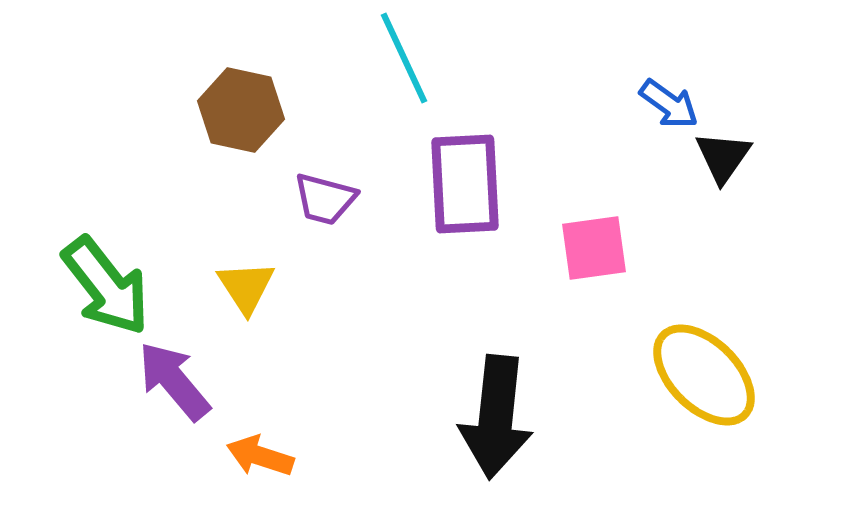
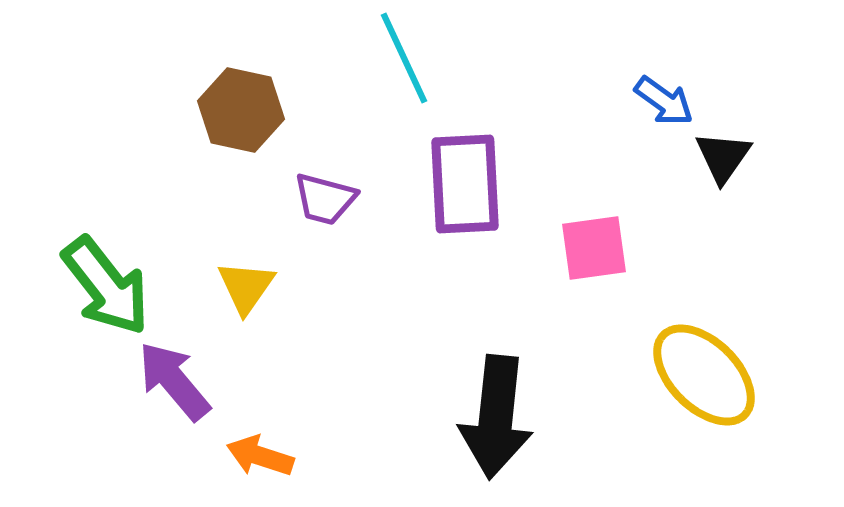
blue arrow: moved 5 px left, 3 px up
yellow triangle: rotated 8 degrees clockwise
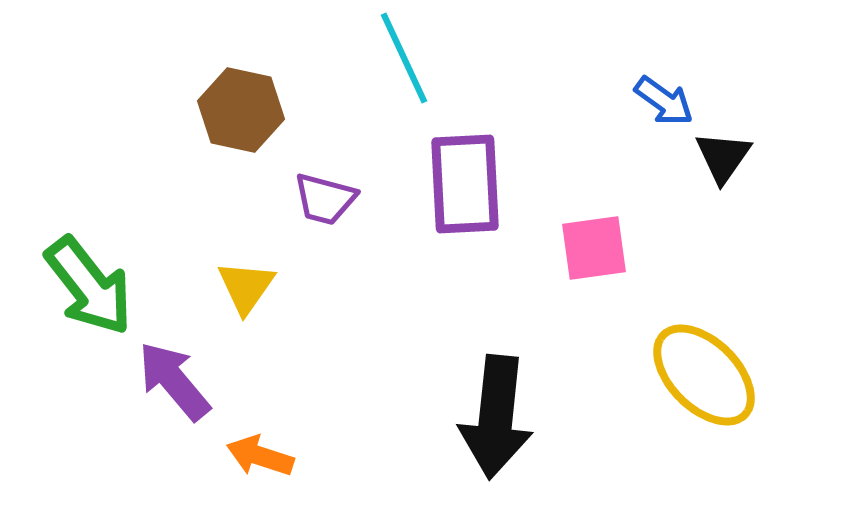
green arrow: moved 17 px left
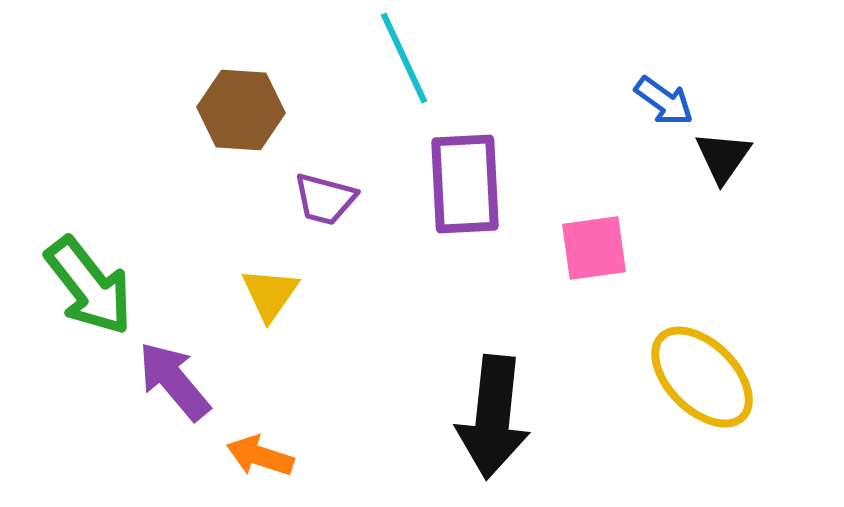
brown hexagon: rotated 8 degrees counterclockwise
yellow triangle: moved 24 px right, 7 px down
yellow ellipse: moved 2 px left, 2 px down
black arrow: moved 3 px left
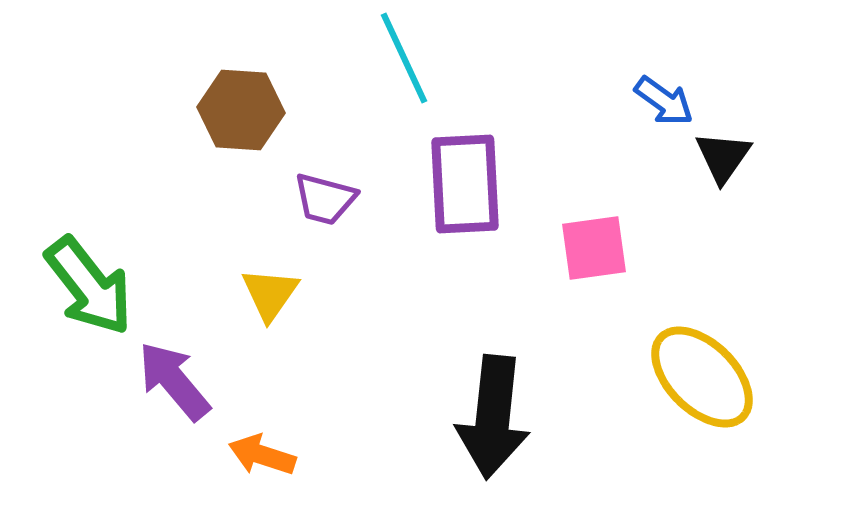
orange arrow: moved 2 px right, 1 px up
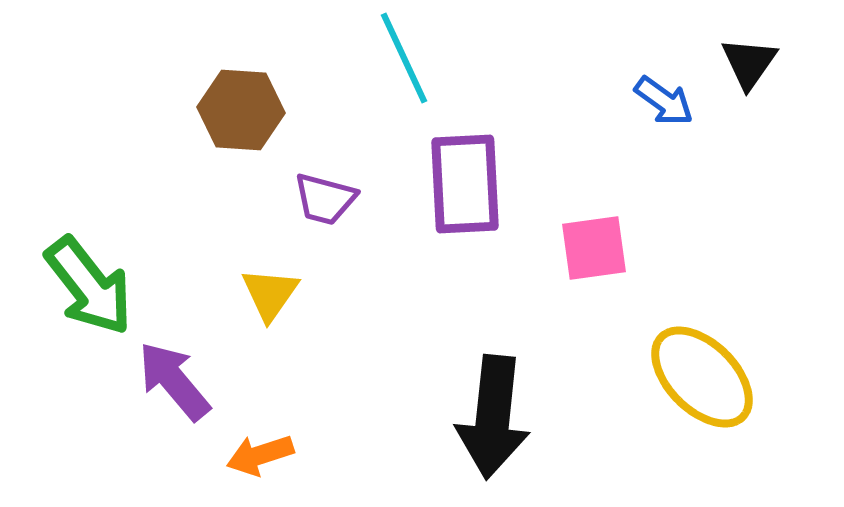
black triangle: moved 26 px right, 94 px up
orange arrow: moved 2 px left; rotated 36 degrees counterclockwise
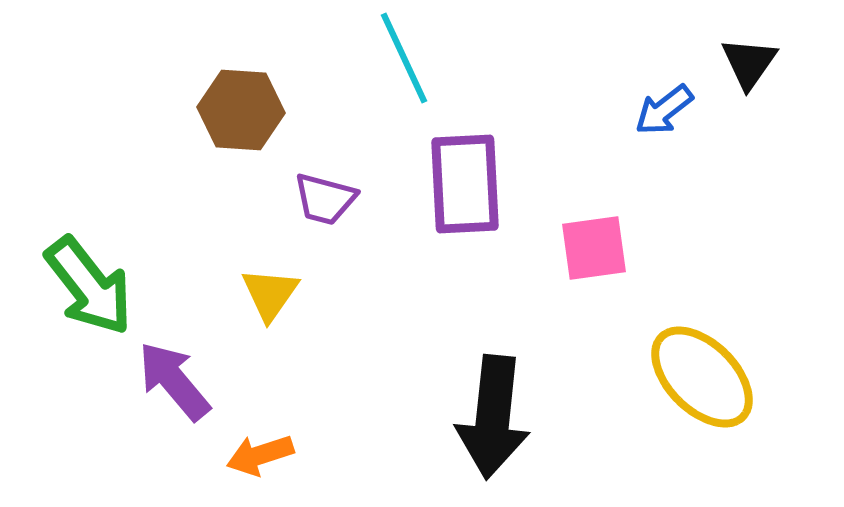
blue arrow: moved 9 px down; rotated 106 degrees clockwise
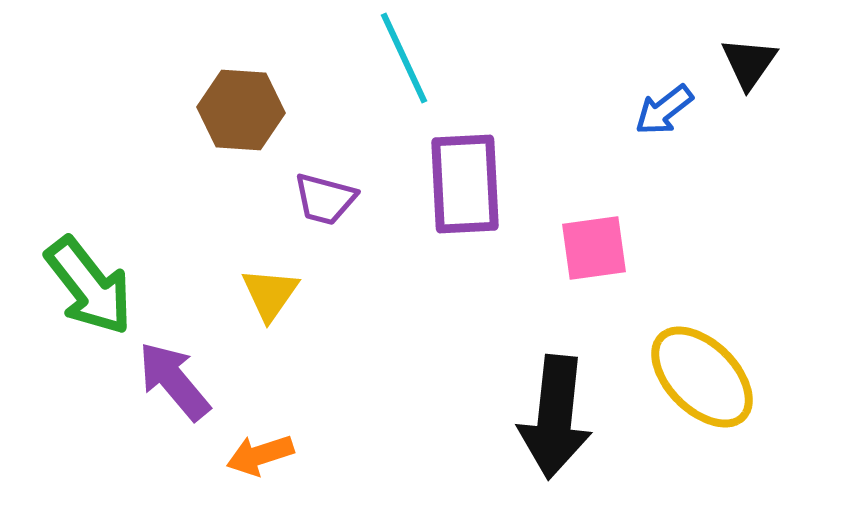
black arrow: moved 62 px right
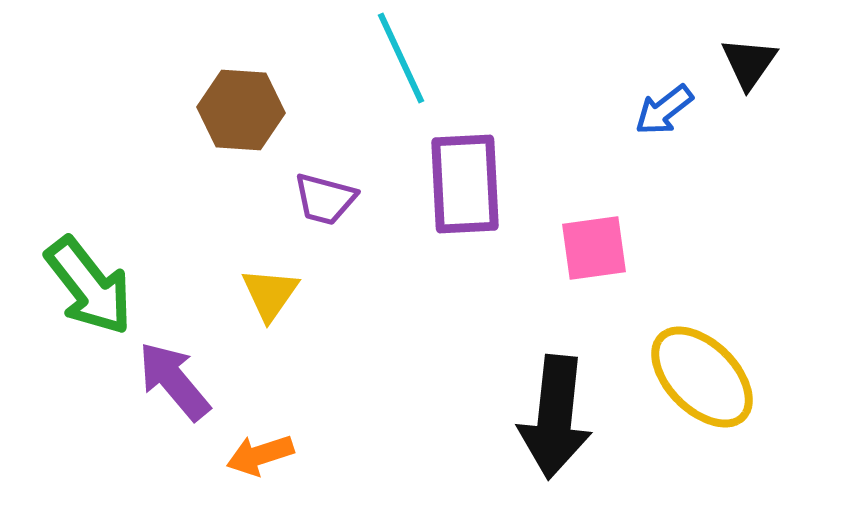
cyan line: moved 3 px left
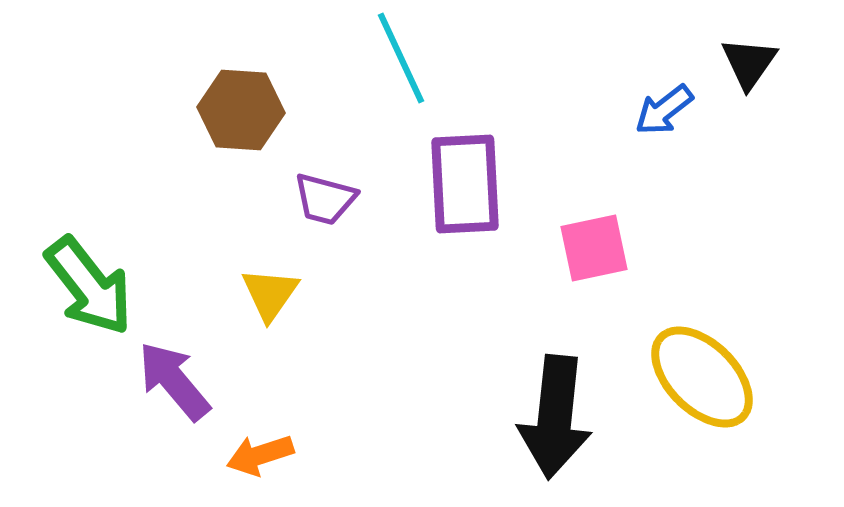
pink square: rotated 4 degrees counterclockwise
